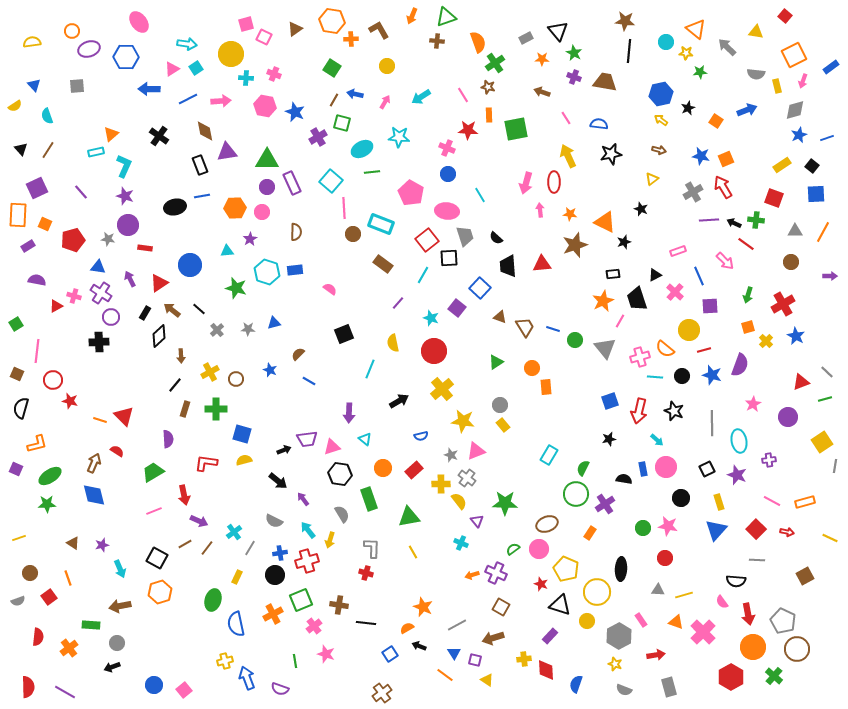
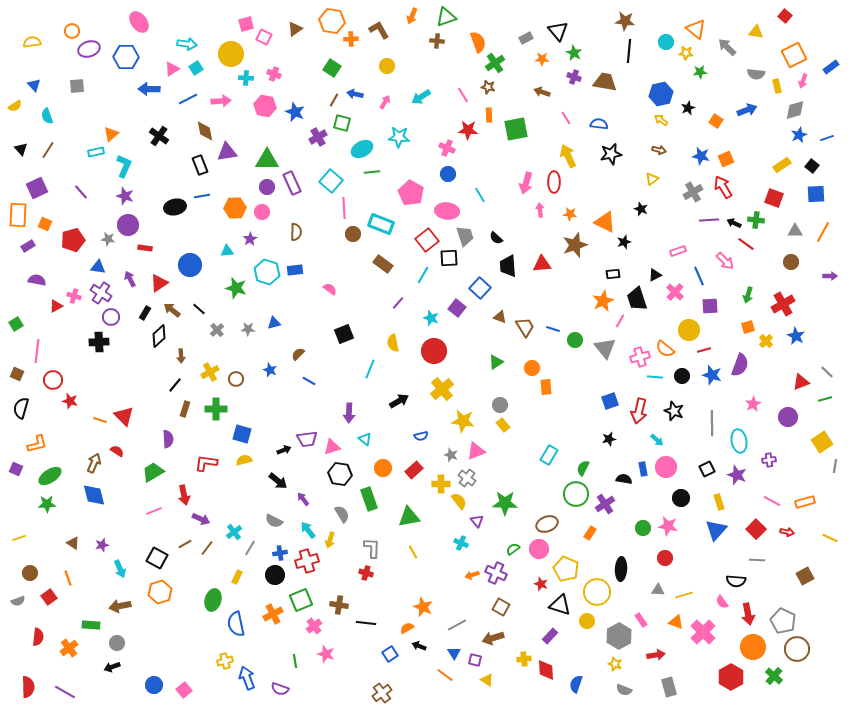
purple arrow at (199, 521): moved 2 px right, 2 px up
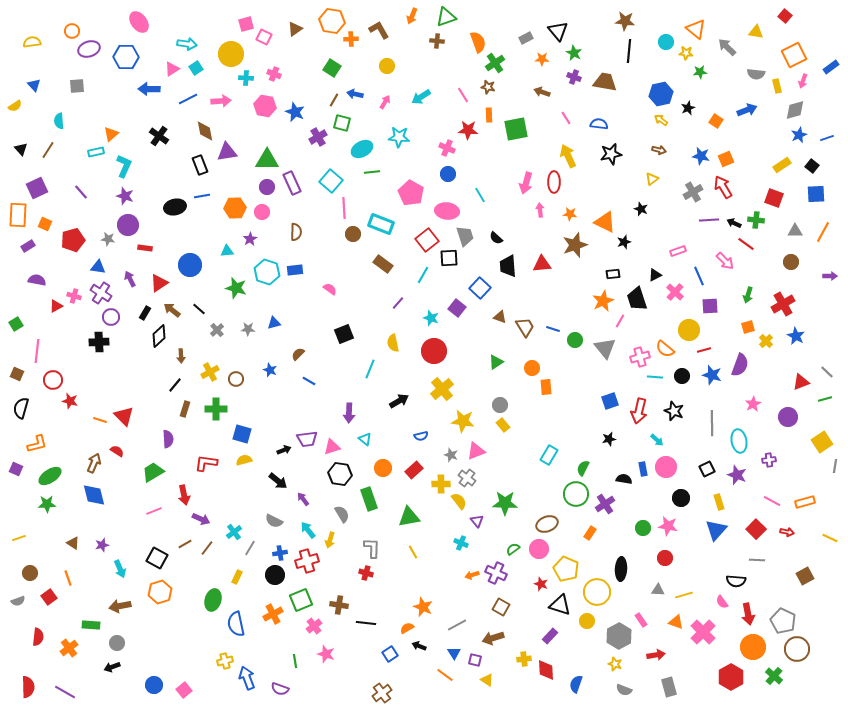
cyan semicircle at (47, 116): moved 12 px right, 5 px down; rotated 14 degrees clockwise
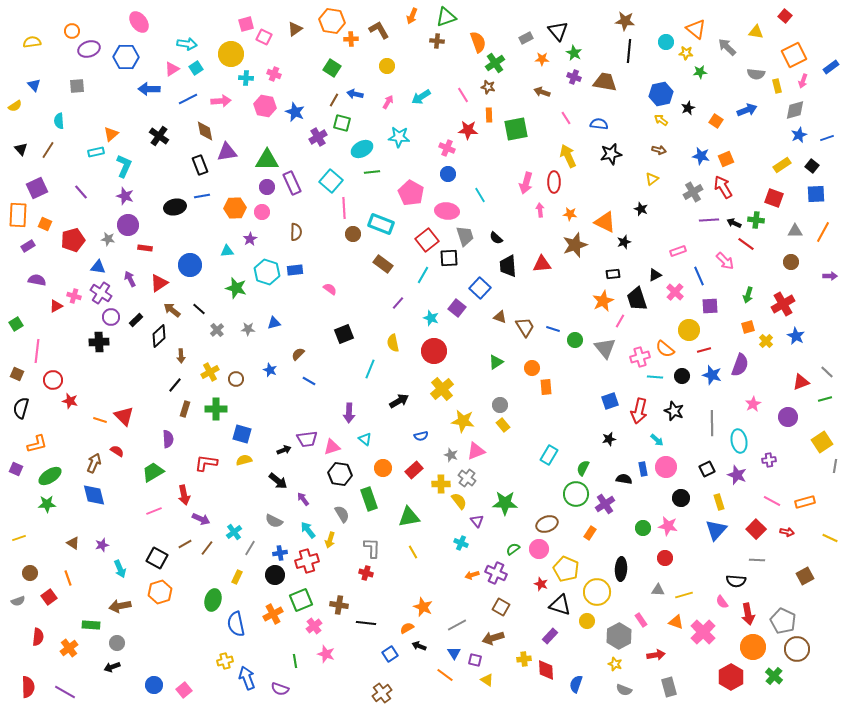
pink arrow at (385, 102): moved 3 px right
black rectangle at (145, 313): moved 9 px left, 7 px down; rotated 16 degrees clockwise
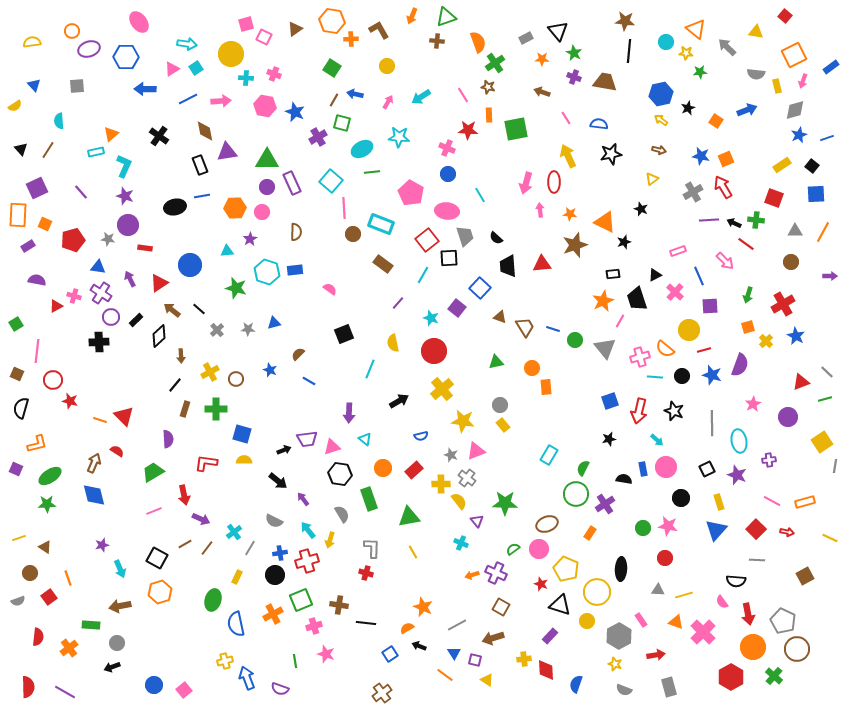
blue arrow at (149, 89): moved 4 px left
green triangle at (496, 362): rotated 21 degrees clockwise
yellow semicircle at (244, 460): rotated 14 degrees clockwise
brown triangle at (73, 543): moved 28 px left, 4 px down
pink cross at (314, 626): rotated 21 degrees clockwise
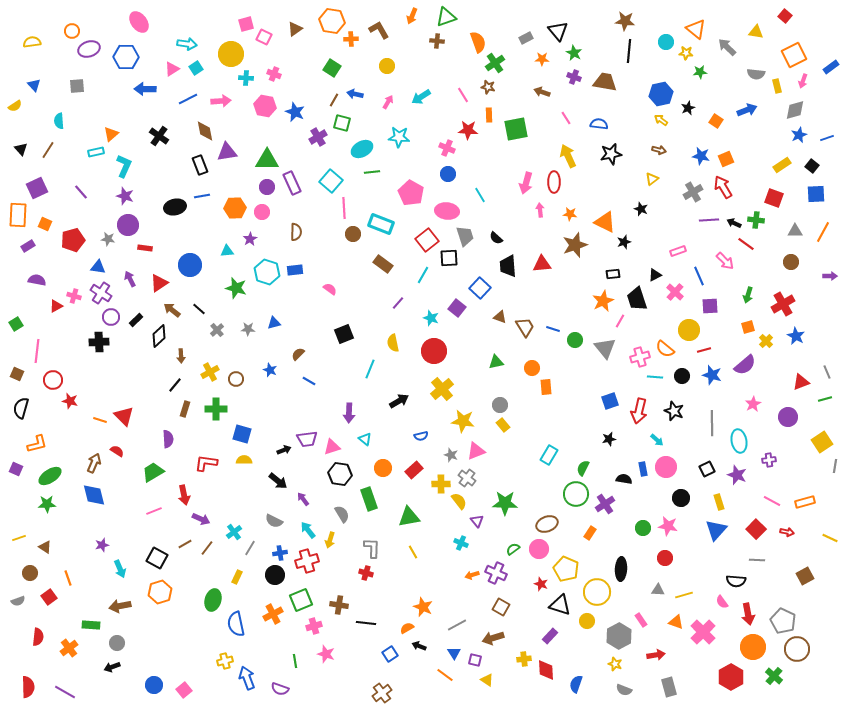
purple semicircle at (740, 365): moved 5 px right; rotated 30 degrees clockwise
gray line at (827, 372): rotated 24 degrees clockwise
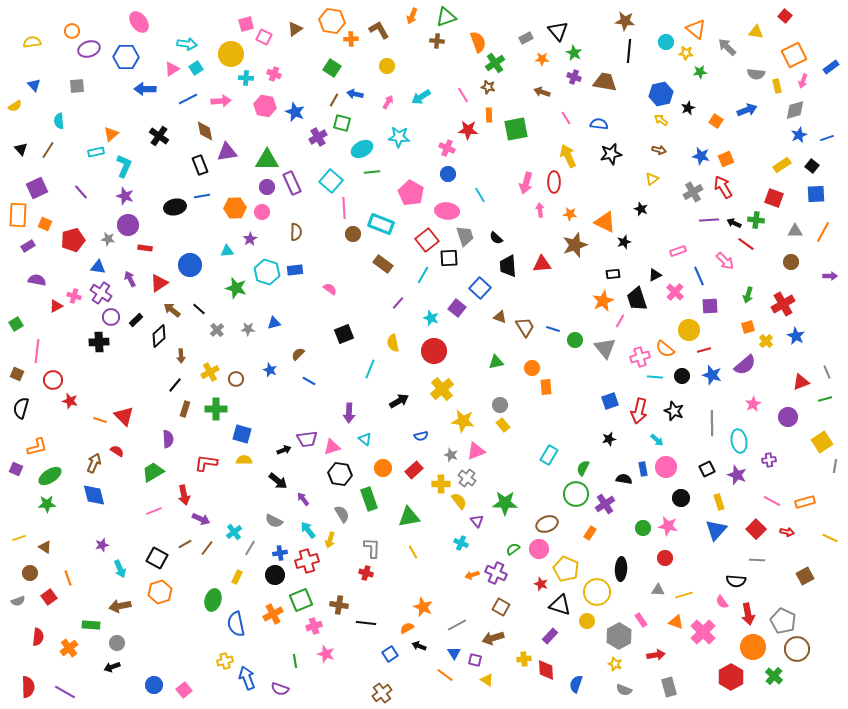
orange L-shape at (37, 444): moved 3 px down
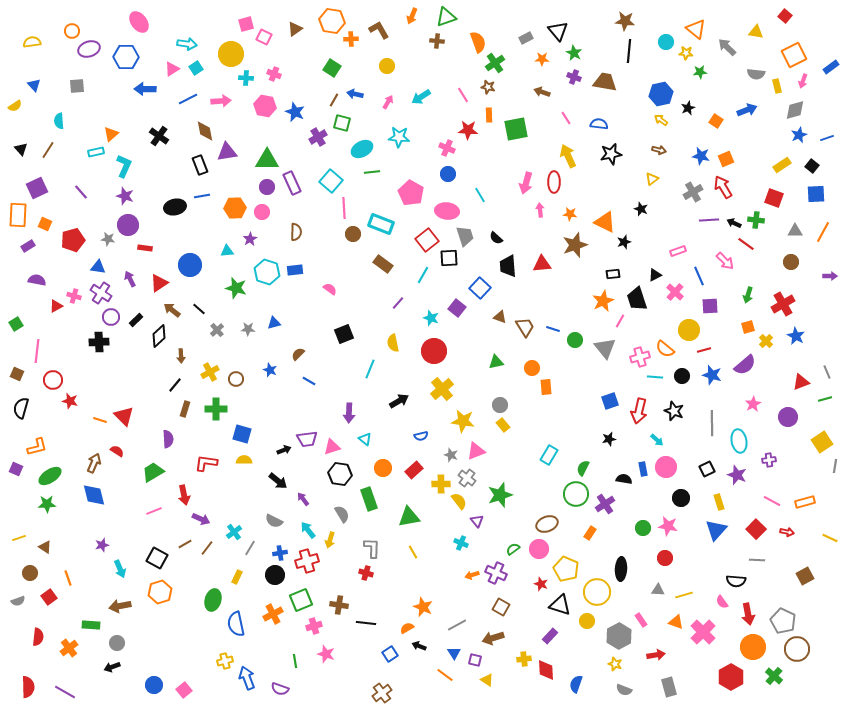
green star at (505, 503): moved 5 px left, 8 px up; rotated 20 degrees counterclockwise
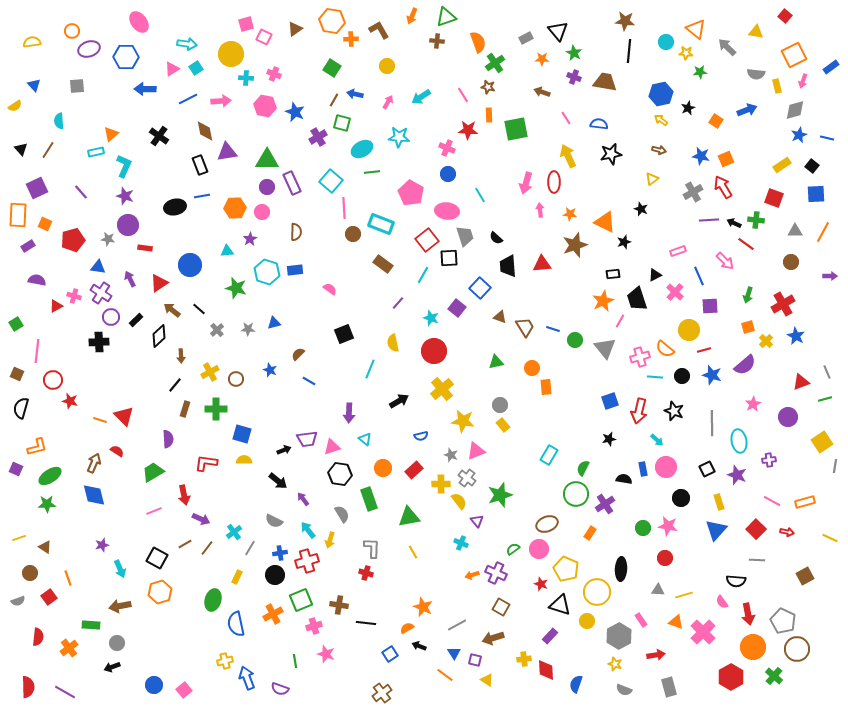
blue line at (827, 138): rotated 32 degrees clockwise
